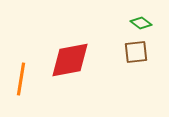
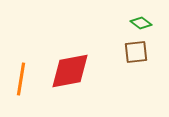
red diamond: moved 11 px down
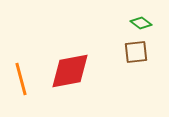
orange line: rotated 24 degrees counterclockwise
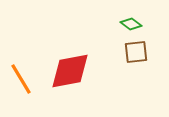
green diamond: moved 10 px left, 1 px down
orange line: rotated 16 degrees counterclockwise
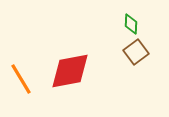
green diamond: rotated 55 degrees clockwise
brown square: rotated 30 degrees counterclockwise
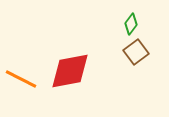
green diamond: rotated 35 degrees clockwise
orange line: rotated 32 degrees counterclockwise
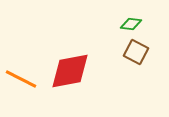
green diamond: rotated 60 degrees clockwise
brown square: rotated 25 degrees counterclockwise
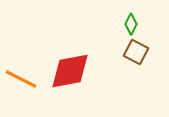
green diamond: rotated 70 degrees counterclockwise
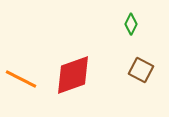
brown square: moved 5 px right, 18 px down
red diamond: moved 3 px right, 4 px down; rotated 9 degrees counterclockwise
